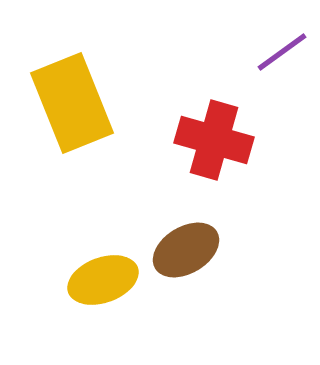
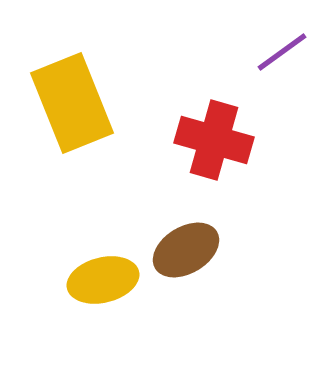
yellow ellipse: rotated 6 degrees clockwise
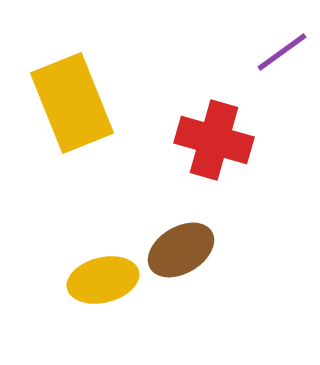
brown ellipse: moved 5 px left
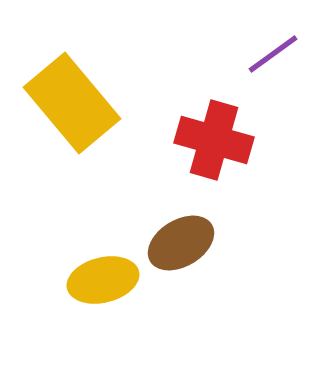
purple line: moved 9 px left, 2 px down
yellow rectangle: rotated 18 degrees counterclockwise
brown ellipse: moved 7 px up
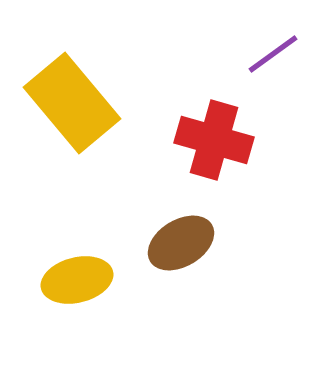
yellow ellipse: moved 26 px left
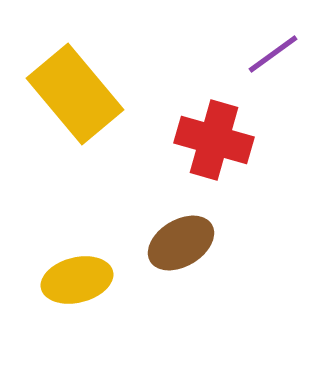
yellow rectangle: moved 3 px right, 9 px up
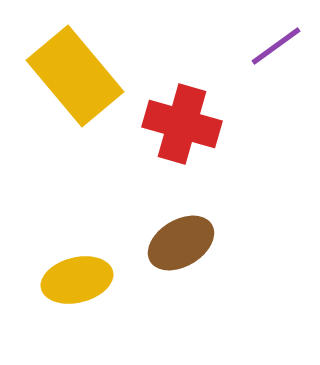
purple line: moved 3 px right, 8 px up
yellow rectangle: moved 18 px up
red cross: moved 32 px left, 16 px up
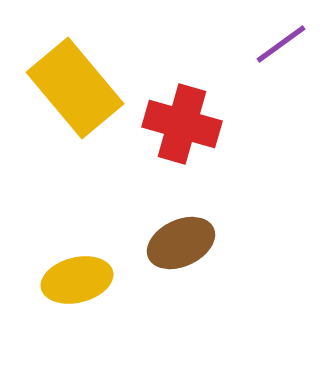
purple line: moved 5 px right, 2 px up
yellow rectangle: moved 12 px down
brown ellipse: rotated 6 degrees clockwise
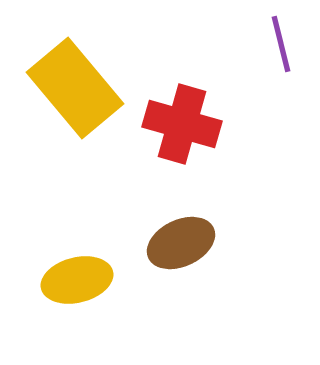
purple line: rotated 68 degrees counterclockwise
